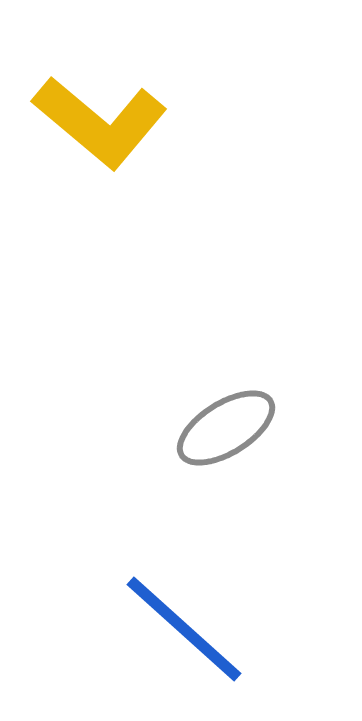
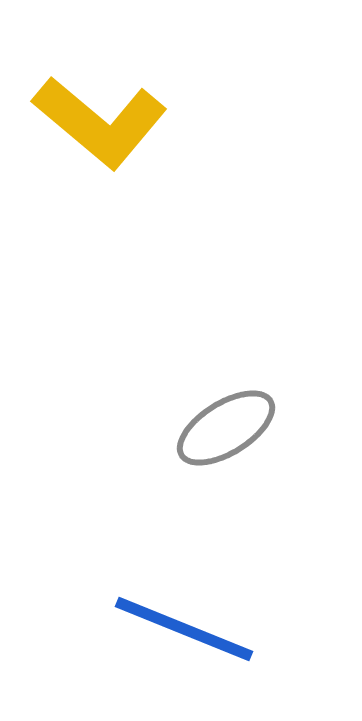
blue line: rotated 20 degrees counterclockwise
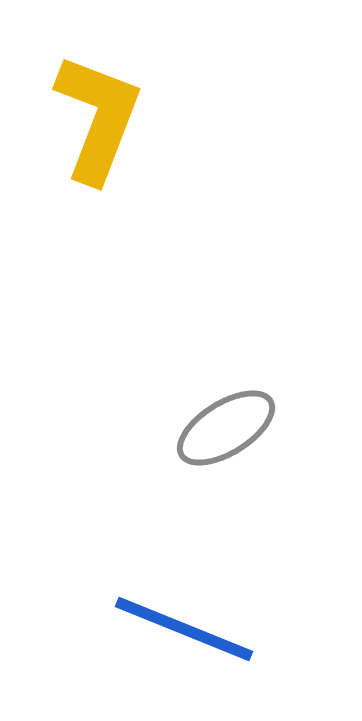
yellow L-shape: moved 2 px left, 4 px up; rotated 109 degrees counterclockwise
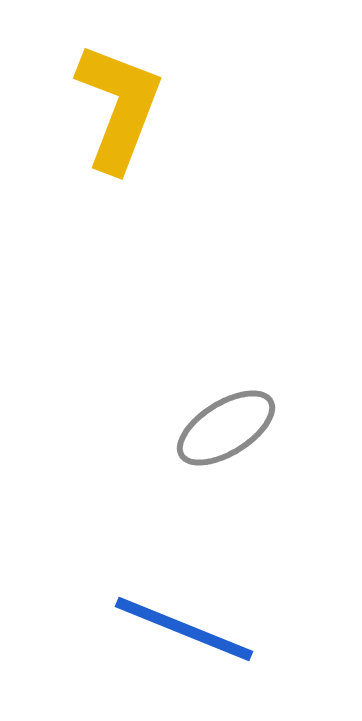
yellow L-shape: moved 21 px right, 11 px up
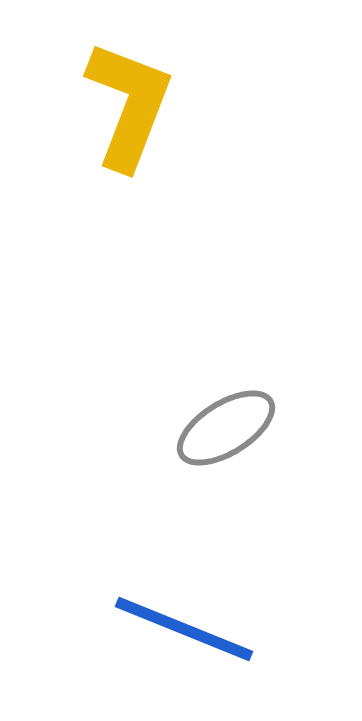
yellow L-shape: moved 10 px right, 2 px up
